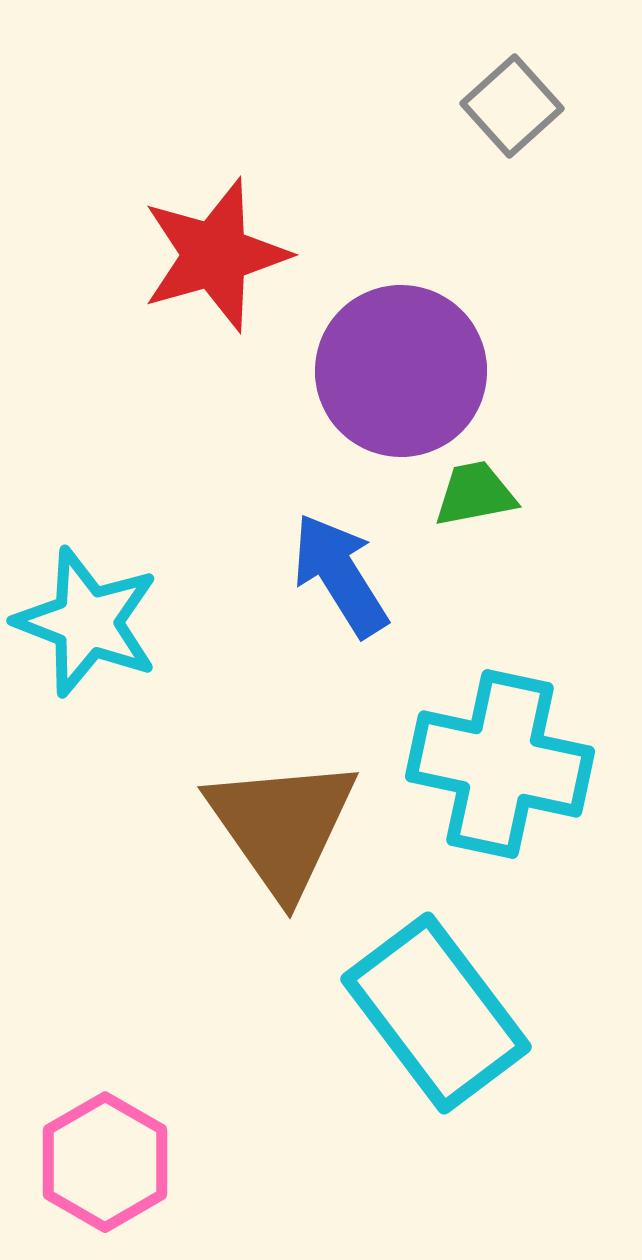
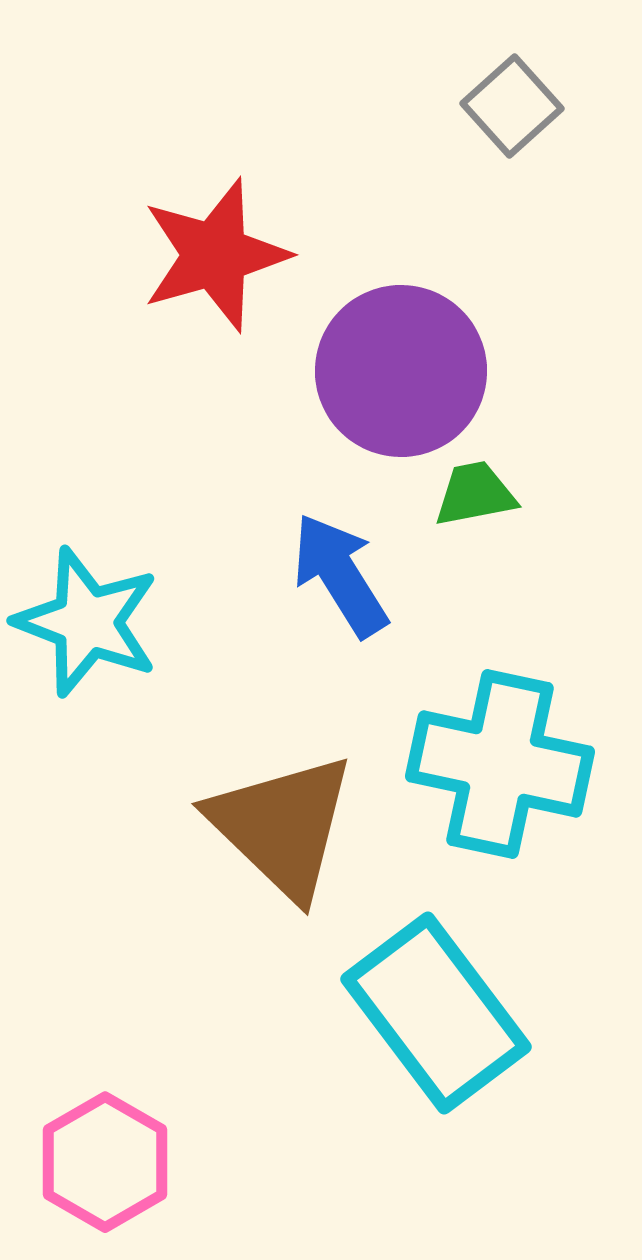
brown triangle: rotated 11 degrees counterclockwise
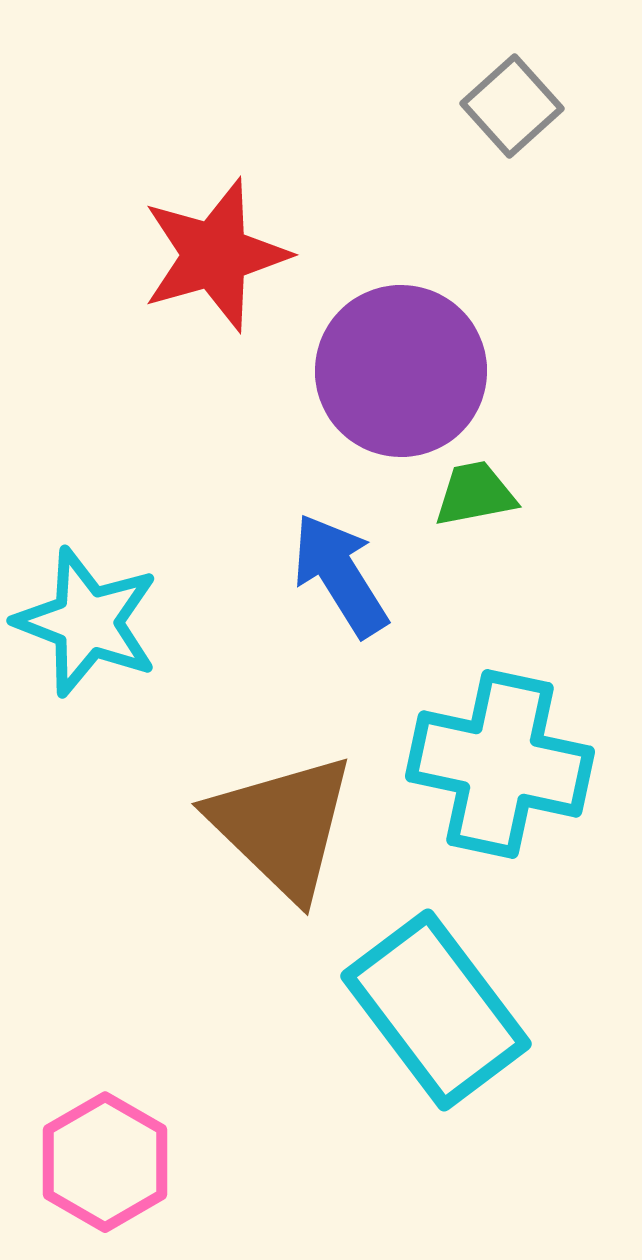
cyan rectangle: moved 3 px up
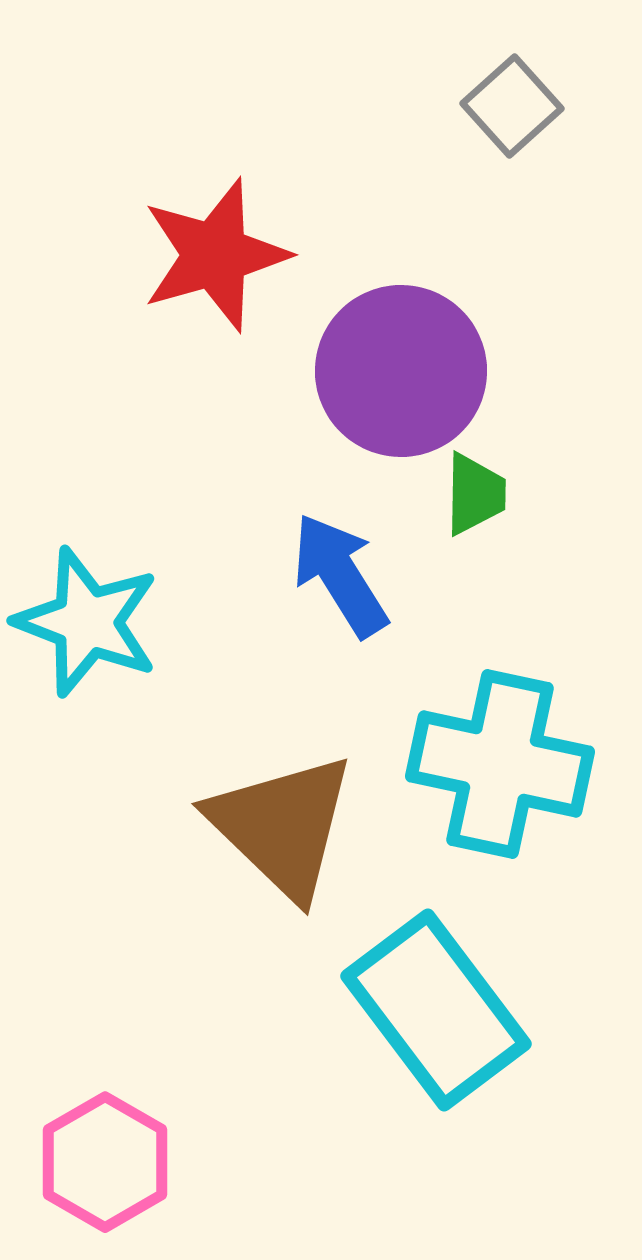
green trapezoid: rotated 102 degrees clockwise
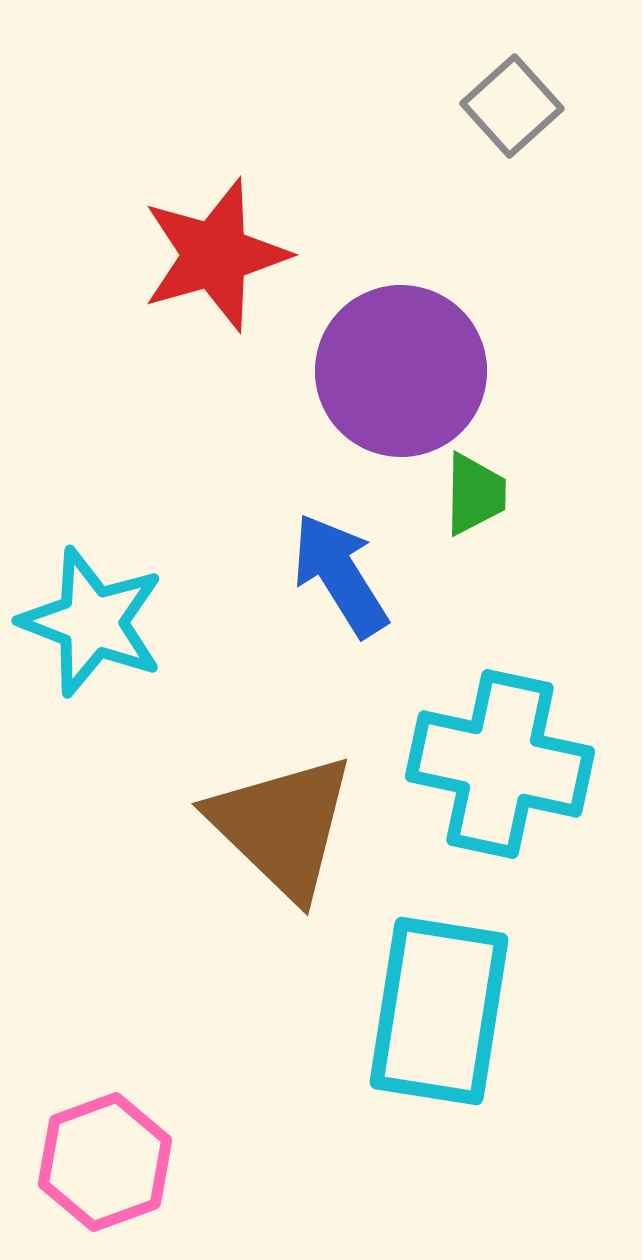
cyan star: moved 5 px right
cyan rectangle: moved 3 px right, 1 px down; rotated 46 degrees clockwise
pink hexagon: rotated 10 degrees clockwise
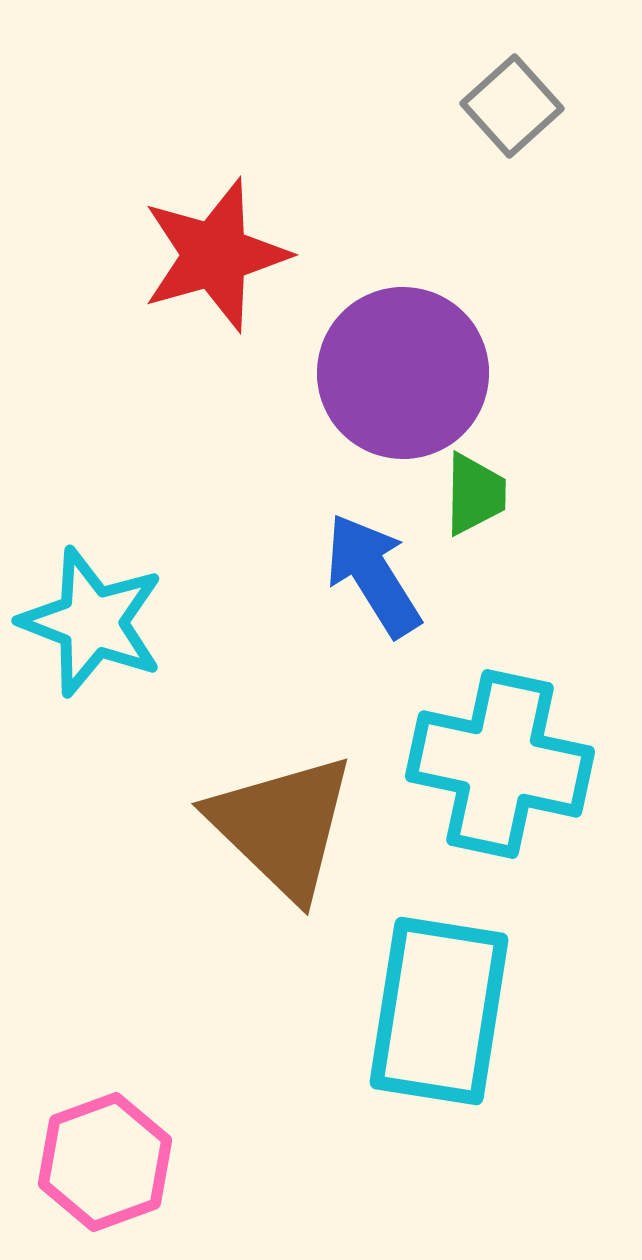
purple circle: moved 2 px right, 2 px down
blue arrow: moved 33 px right
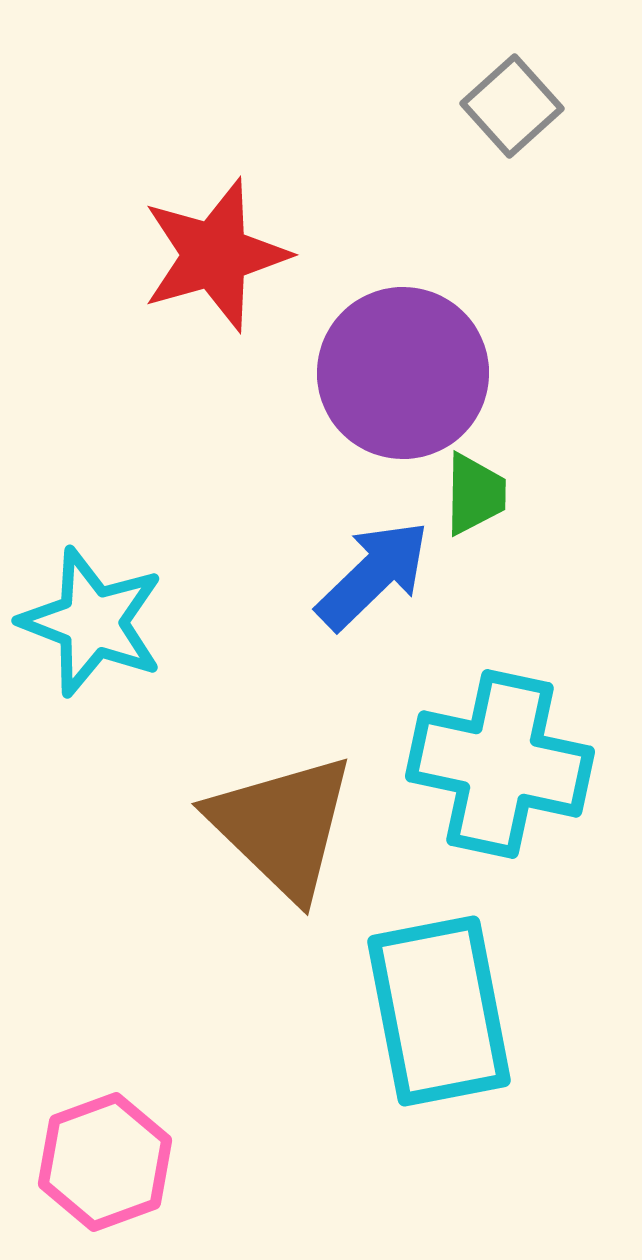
blue arrow: rotated 78 degrees clockwise
cyan rectangle: rotated 20 degrees counterclockwise
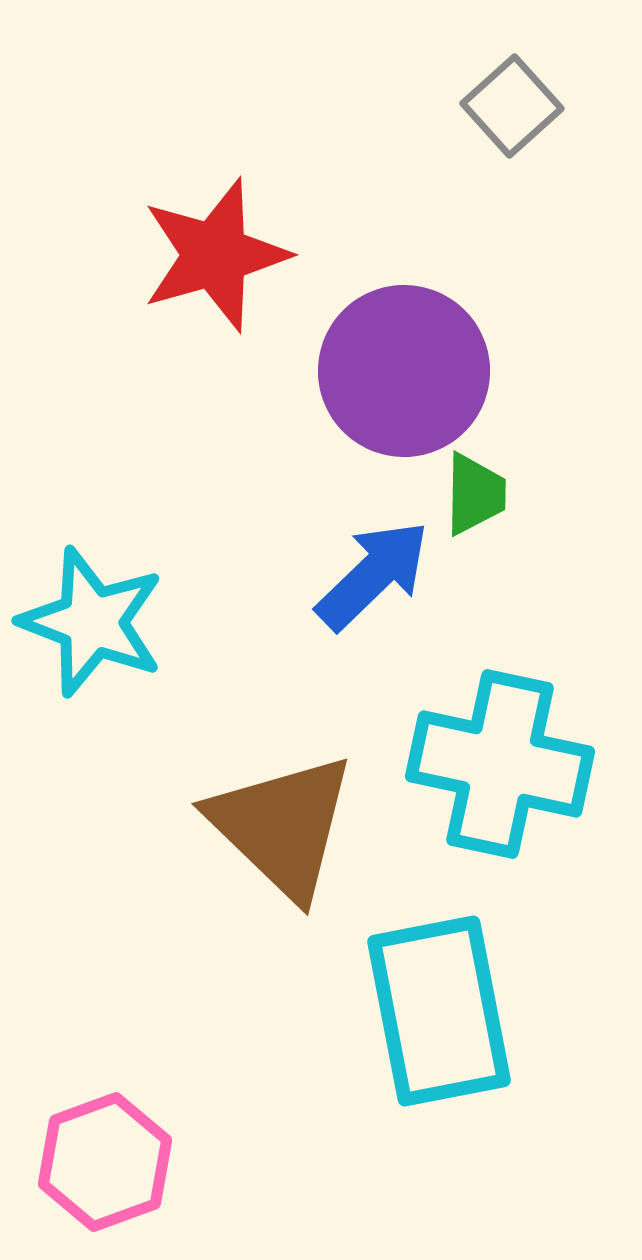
purple circle: moved 1 px right, 2 px up
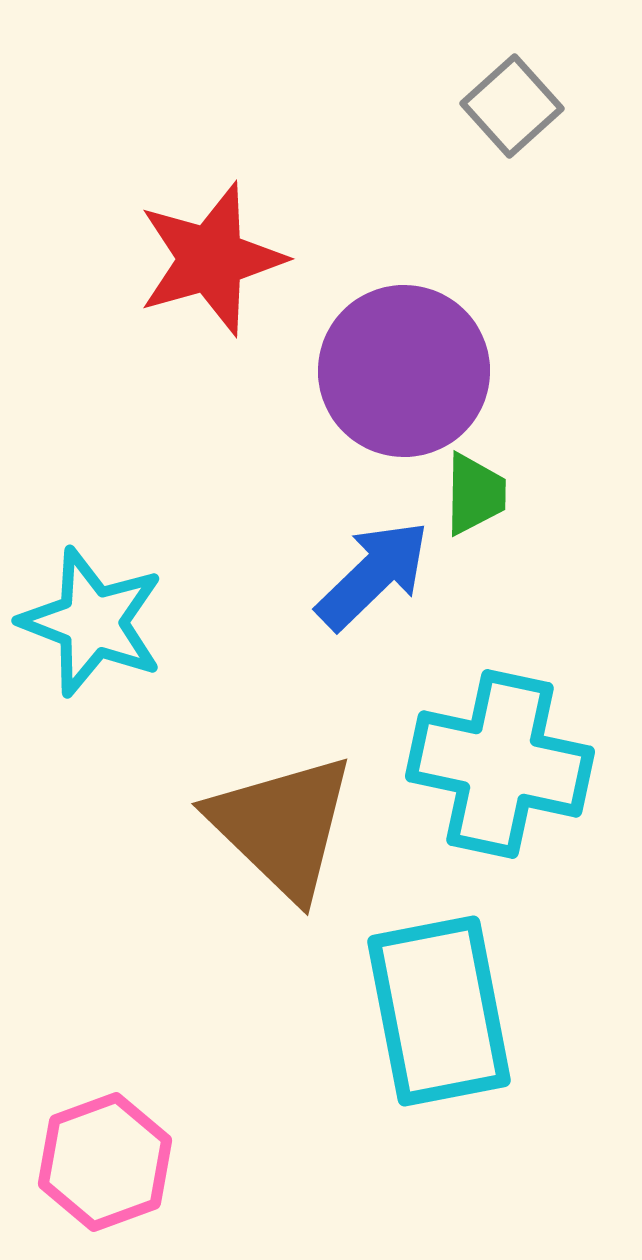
red star: moved 4 px left, 4 px down
